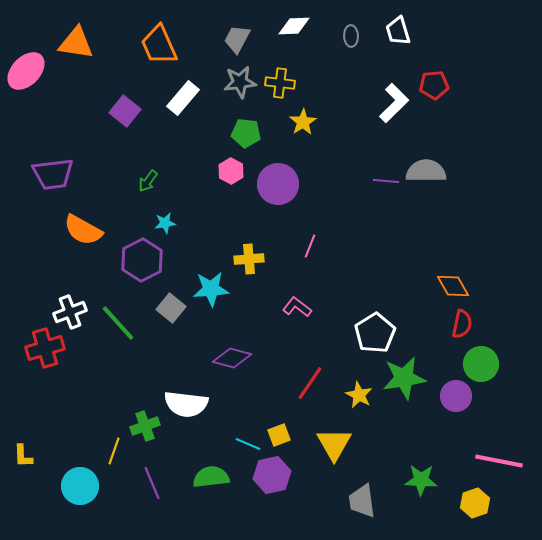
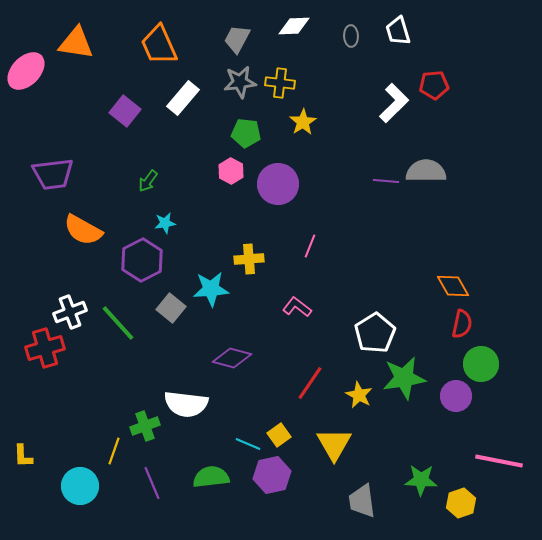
yellow square at (279, 435): rotated 15 degrees counterclockwise
yellow hexagon at (475, 503): moved 14 px left
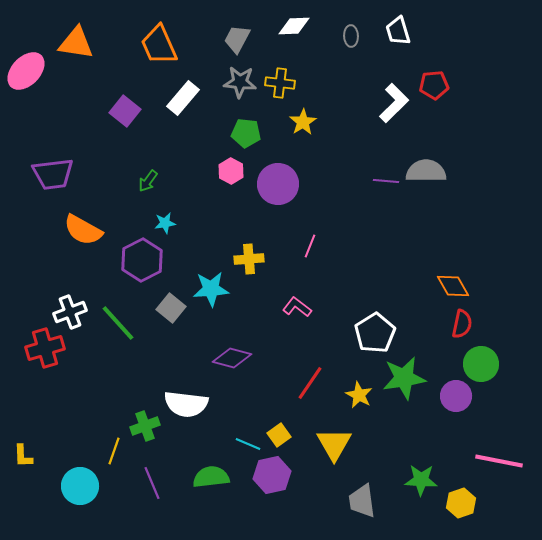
gray star at (240, 82): rotated 12 degrees clockwise
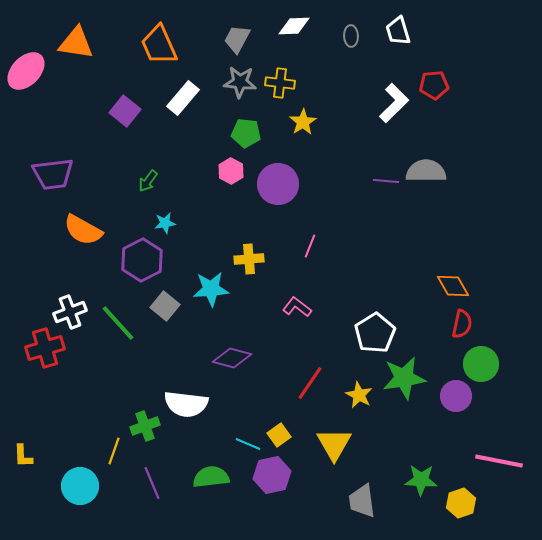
gray square at (171, 308): moved 6 px left, 2 px up
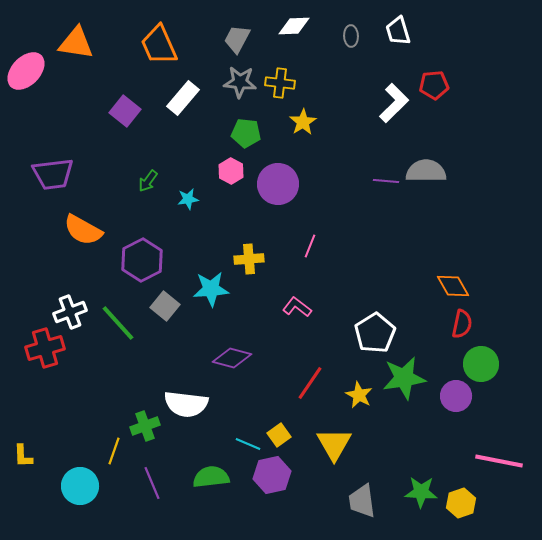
cyan star at (165, 223): moved 23 px right, 24 px up
green star at (421, 480): moved 12 px down
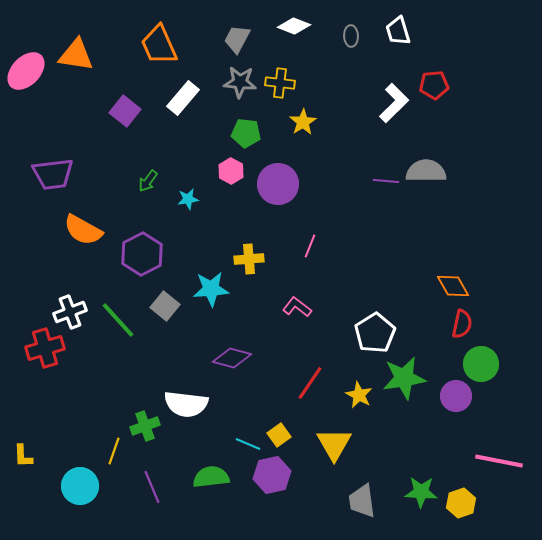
white diamond at (294, 26): rotated 24 degrees clockwise
orange triangle at (76, 43): moved 12 px down
purple hexagon at (142, 260): moved 6 px up
green line at (118, 323): moved 3 px up
purple line at (152, 483): moved 4 px down
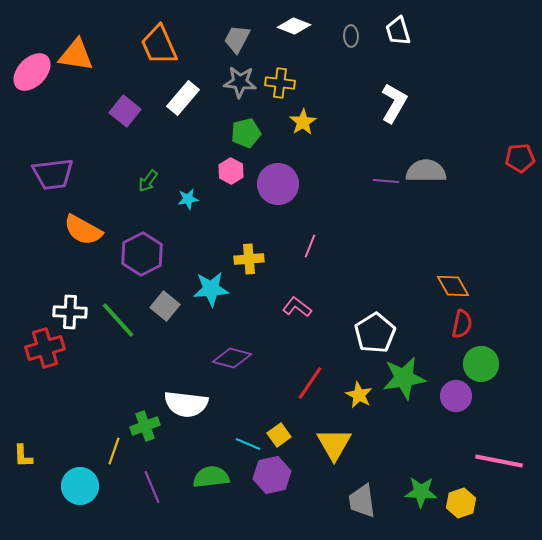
pink ellipse at (26, 71): moved 6 px right, 1 px down
red pentagon at (434, 85): moved 86 px right, 73 px down
white L-shape at (394, 103): rotated 15 degrees counterclockwise
green pentagon at (246, 133): rotated 20 degrees counterclockwise
white cross at (70, 312): rotated 24 degrees clockwise
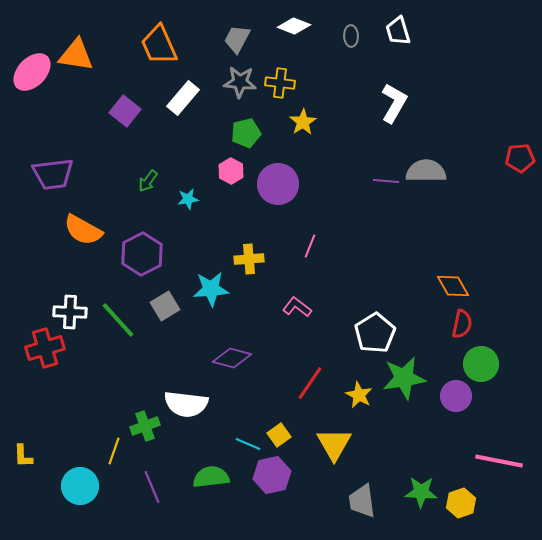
gray square at (165, 306): rotated 20 degrees clockwise
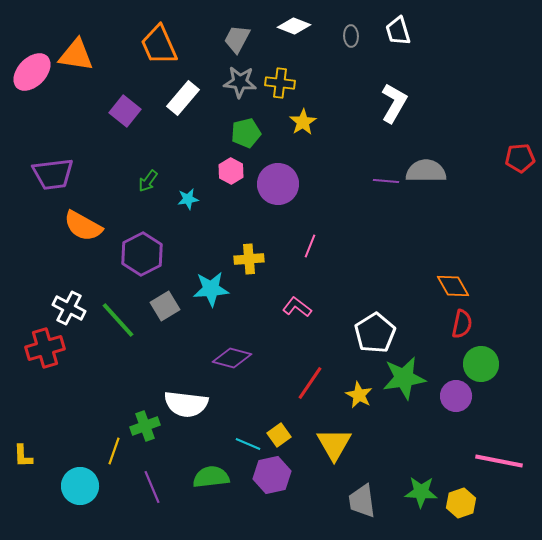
orange semicircle at (83, 230): moved 4 px up
white cross at (70, 312): moved 1 px left, 4 px up; rotated 24 degrees clockwise
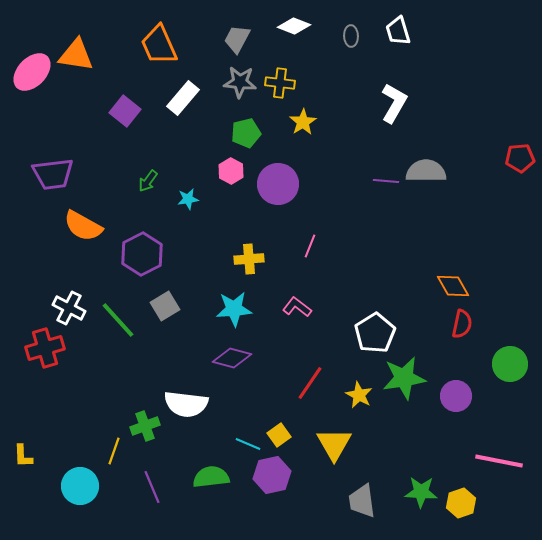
cyan star at (211, 289): moved 23 px right, 20 px down
green circle at (481, 364): moved 29 px right
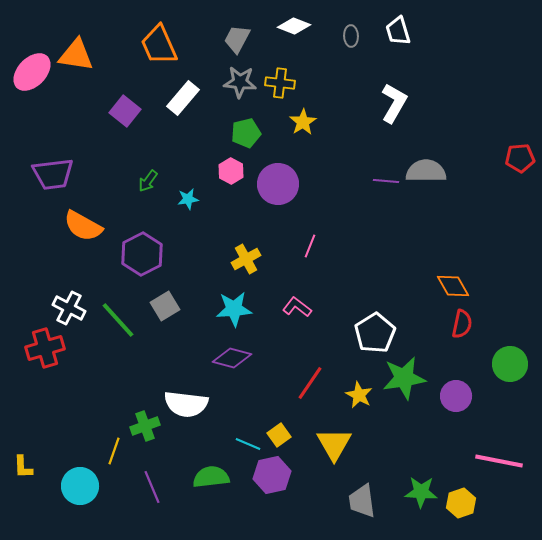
yellow cross at (249, 259): moved 3 px left; rotated 24 degrees counterclockwise
yellow L-shape at (23, 456): moved 11 px down
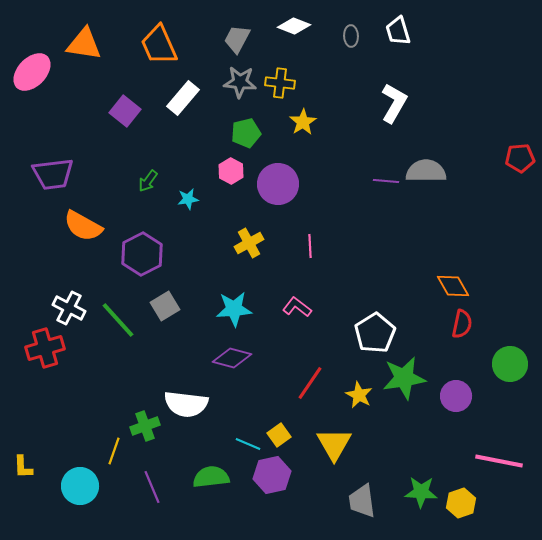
orange triangle at (76, 55): moved 8 px right, 11 px up
pink line at (310, 246): rotated 25 degrees counterclockwise
yellow cross at (246, 259): moved 3 px right, 16 px up
